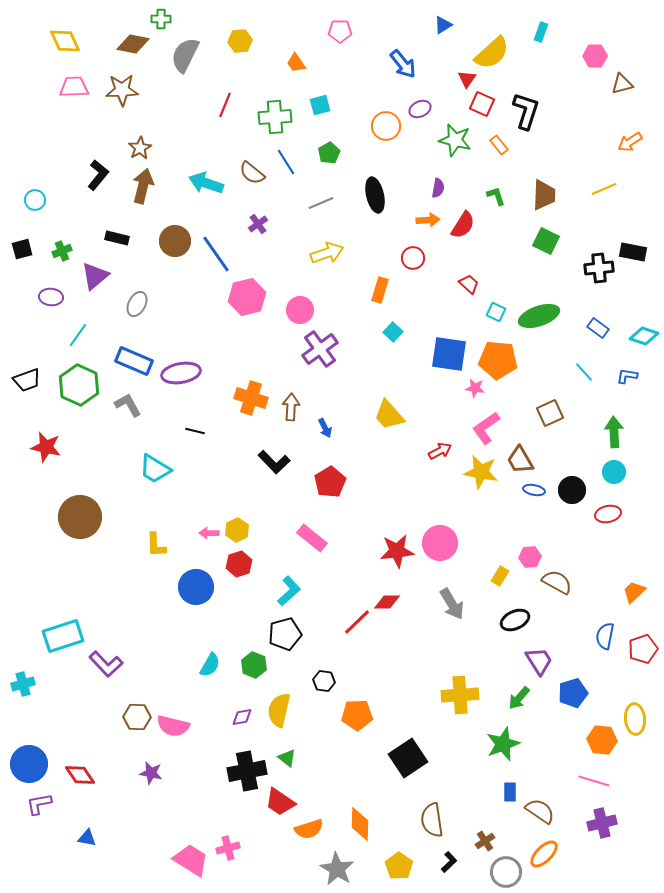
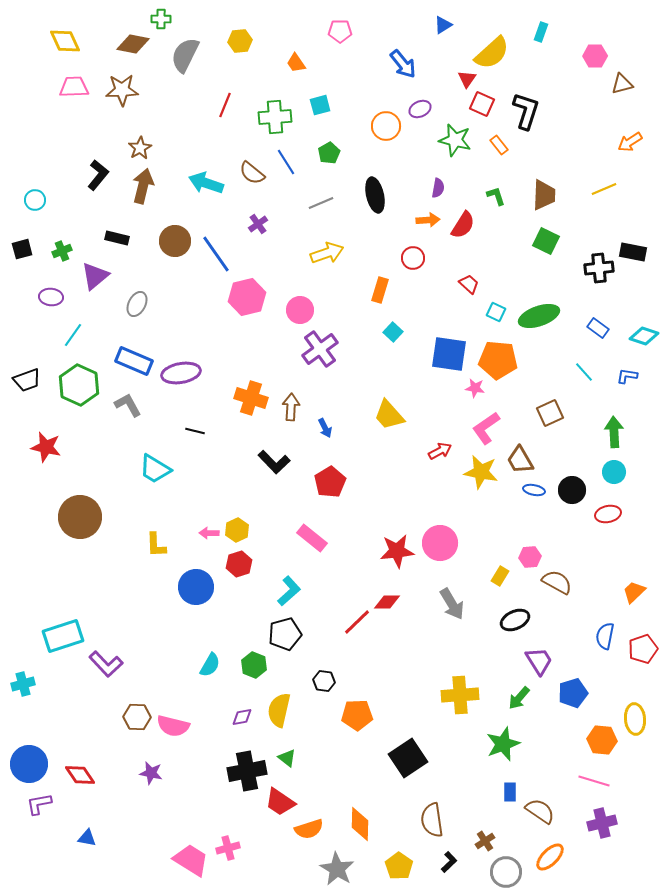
cyan line at (78, 335): moved 5 px left
orange ellipse at (544, 854): moved 6 px right, 3 px down
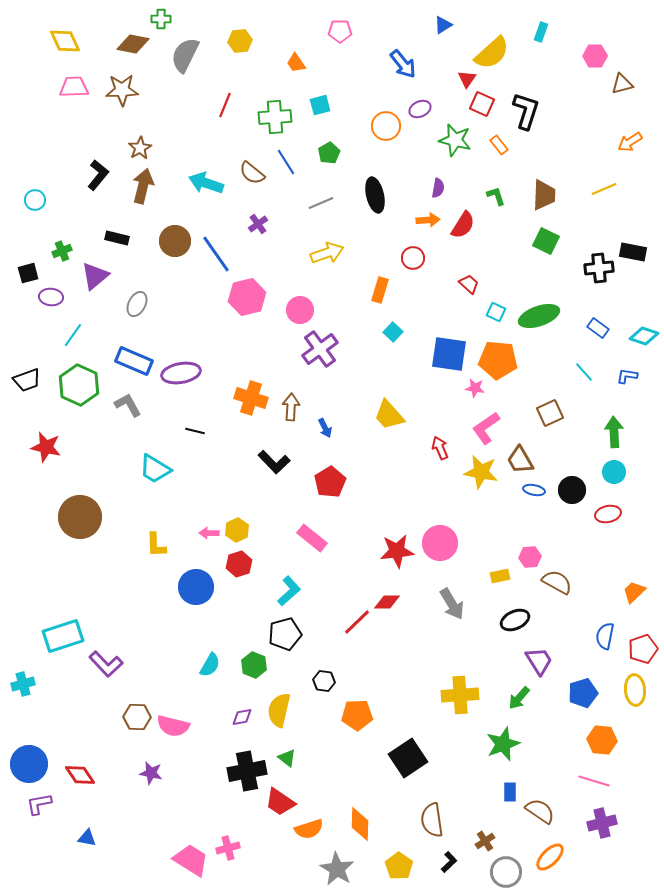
black square at (22, 249): moved 6 px right, 24 px down
red arrow at (440, 451): moved 3 px up; rotated 85 degrees counterclockwise
yellow rectangle at (500, 576): rotated 48 degrees clockwise
blue pentagon at (573, 693): moved 10 px right
yellow ellipse at (635, 719): moved 29 px up
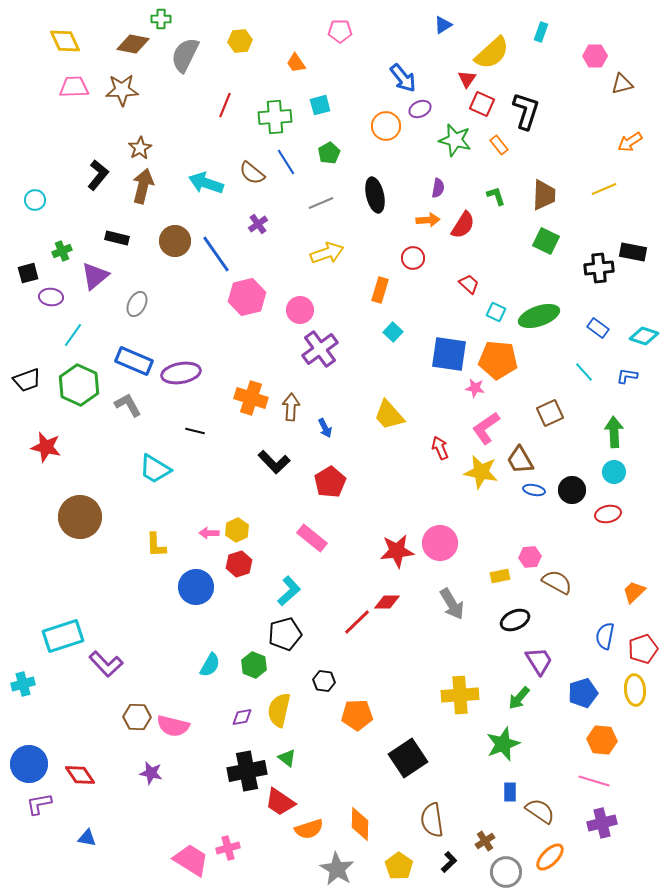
blue arrow at (403, 64): moved 14 px down
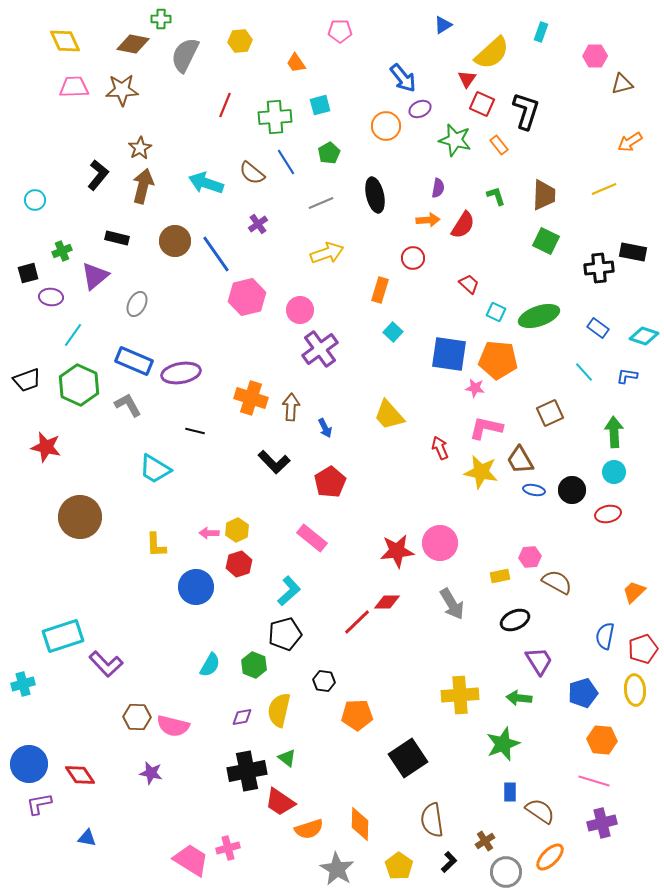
pink L-shape at (486, 428): rotated 48 degrees clockwise
green arrow at (519, 698): rotated 55 degrees clockwise
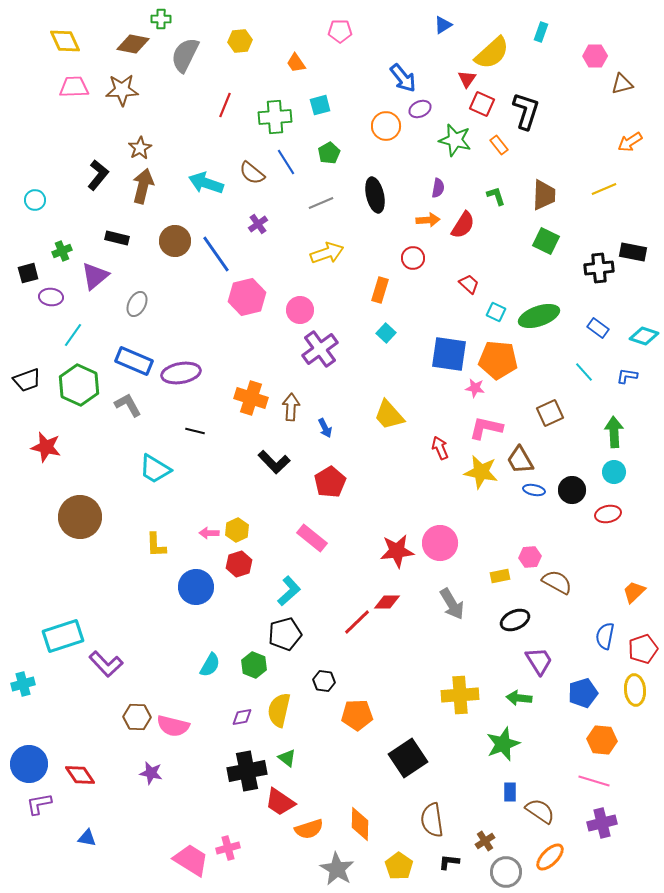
cyan square at (393, 332): moved 7 px left, 1 px down
black L-shape at (449, 862): rotated 130 degrees counterclockwise
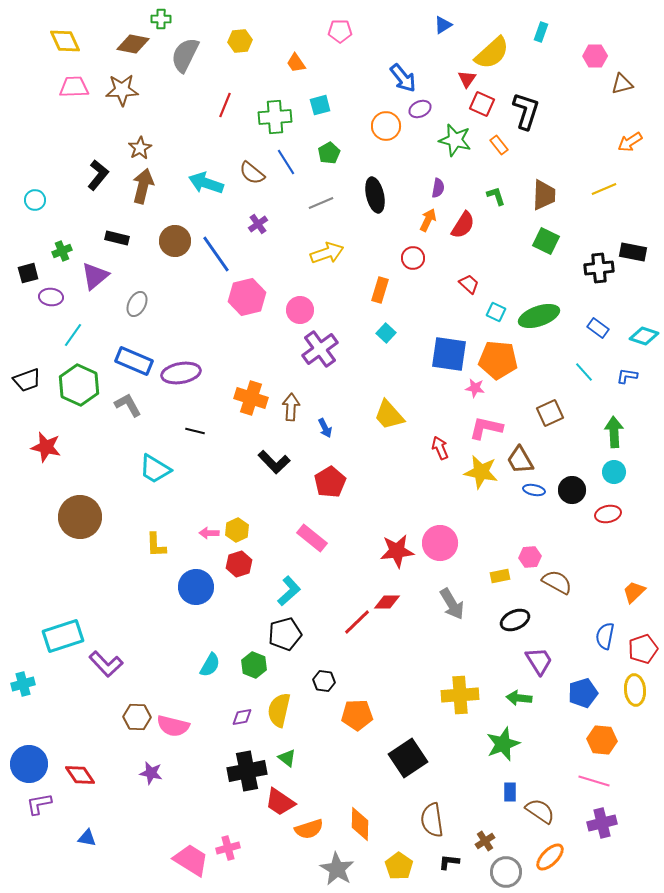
orange arrow at (428, 220): rotated 60 degrees counterclockwise
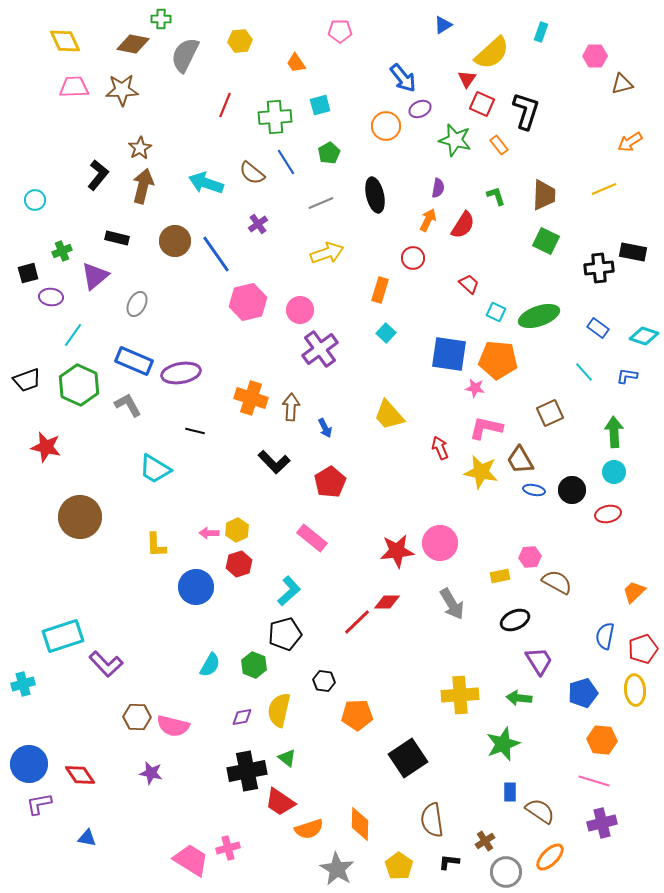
pink hexagon at (247, 297): moved 1 px right, 5 px down
